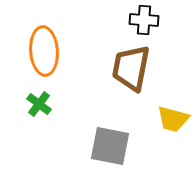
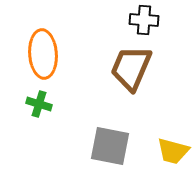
orange ellipse: moved 1 px left, 3 px down
brown trapezoid: rotated 12 degrees clockwise
green cross: rotated 20 degrees counterclockwise
yellow trapezoid: moved 32 px down
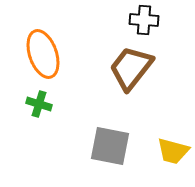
orange ellipse: rotated 15 degrees counterclockwise
brown trapezoid: rotated 15 degrees clockwise
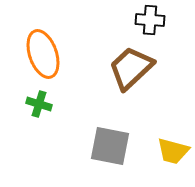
black cross: moved 6 px right
brown trapezoid: rotated 9 degrees clockwise
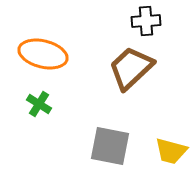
black cross: moved 4 px left, 1 px down; rotated 8 degrees counterclockwise
orange ellipse: rotated 57 degrees counterclockwise
green cross: rotated 15 degrees clockwise
yellow trapezoid: moved 2 px left
